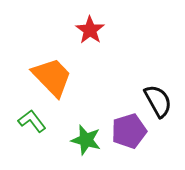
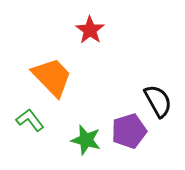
green L-shape: moved 2 px left, 1 px up
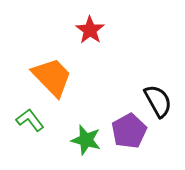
purple pentagon: rotated 12 degrees counterclockwise
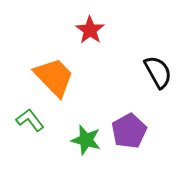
orange trapezoid: moved 2 px right
black semicircle: moved 29 px up
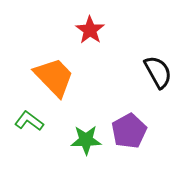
green L-shape: moved 1 px left, 1 px down; rotated 16 degrees counterclockwise
green star: rotated 16 degrees counterclockwise
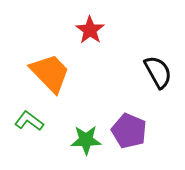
orange trapezoid: moved 4 px left, 4 px up
purple pentagon: rotated 20 degrees counterclockwise
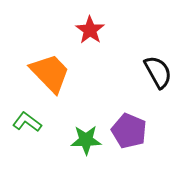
green L-shape: moved 2 px left, 1 px down
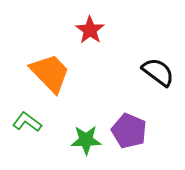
black semicircle: rotated 24 degrees counterclockwise
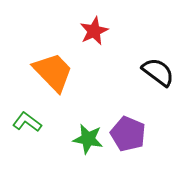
red star: moved 4 px right, 1 px down; rotated 12 degrees clockwise
orange trapezoid: moved 3 px right, 1 px up
purple pentagon: moved 1 px left, 3 px down
green star: moved 2 px right, 1 px up; rotated 12 degrees clockwise
